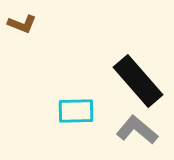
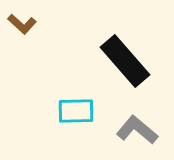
brown L-shape: rotated 20 degrees clockwise
black rectangle: moved 13 px left, 20 px up
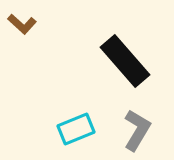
cyan rectangle: moved 18 px down; rotated 21 degrees counterclockwise
gray L-shape: rotated 81 degrees clockwise
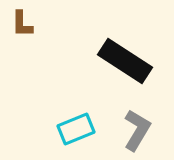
brown L-shape: rotated 48 degrees clockwise
black rectangle: rotated 16 degrees counterclockwise
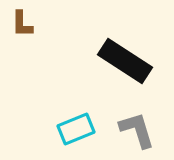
gray L-shape: rotated 48 degrees counterclockwise
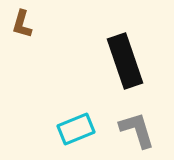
brown L-shape: rotated 16 degrees clockwise
black rectangle: rotated 38 degrees clockwise
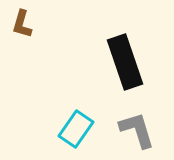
black rectangle: moved 1 px down
cyan rectangle: rotated 33 degrees counterclockwise
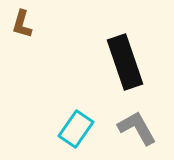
gray L-shape: moved 2 px up; rotated 12 degrees counterclockwise
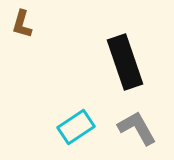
cyan rectangle: moved 2 px up; rotated 21 degrees clockwise
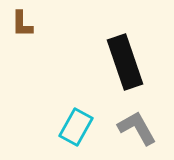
brown L-shape: rotated 16 degrees counterclockwise
cyan rectangle: rotated 27 degrees counterclockwise
